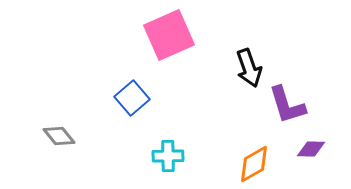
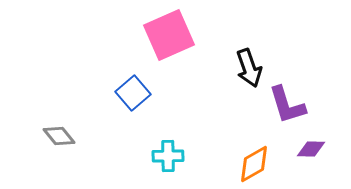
blue square: moved 1 px right, 5 px up
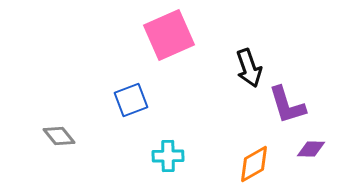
blue square: moved 2 px left, 7 px down; rotated 20 degrees clockwise
